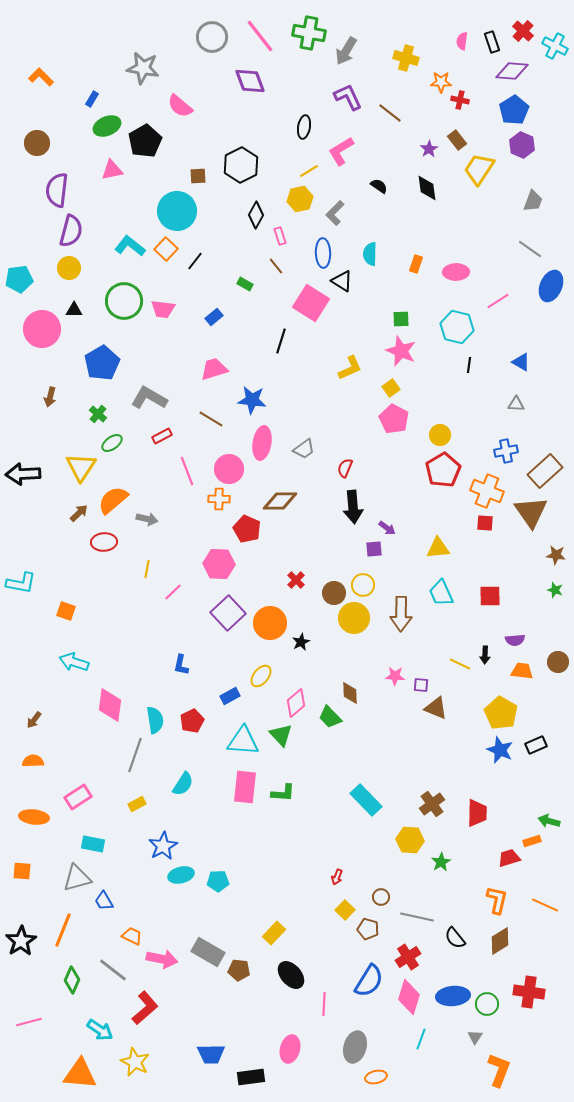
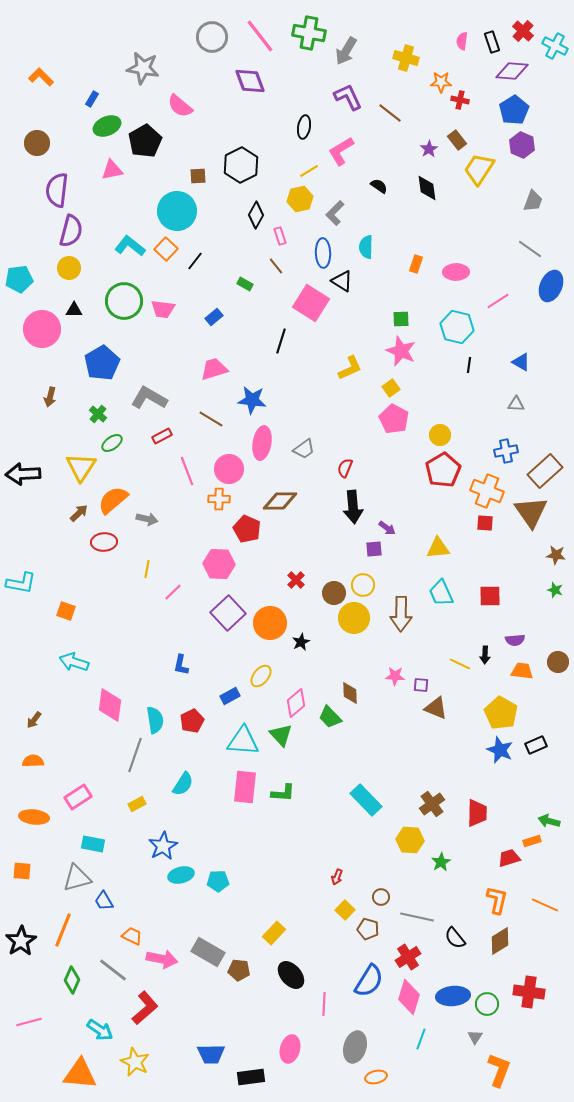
cyan semicircle at (370, 254): moved 4 px left, 7 px up
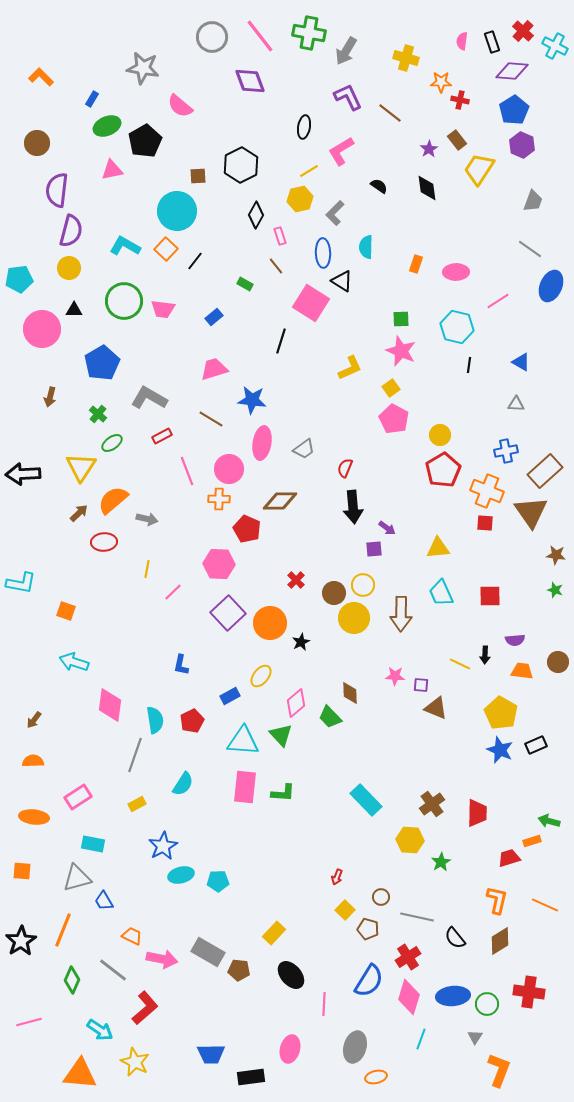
cyan L-shape at (130, 246): moved 5 px left; rotated 8 degrees counterclockwise
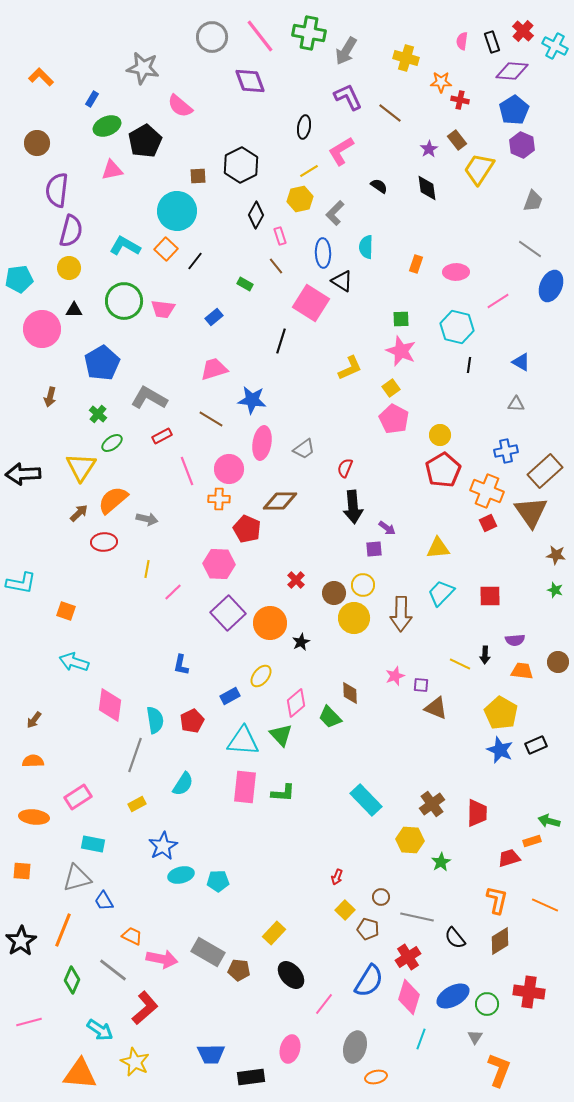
red square at (485, 523): moved 3 px right; rotated 30 degrees counterclockwise
cyan trapezoid at (441, 593): rotated 68 degrees clockwise
pink star at (395, 676): rotated 24 degrees counterclockwise
blue ellipse at (453, 996): rotated 24 degrees counterclockwise
pink line at (324, 1004): rotated 35 degrees clockwise
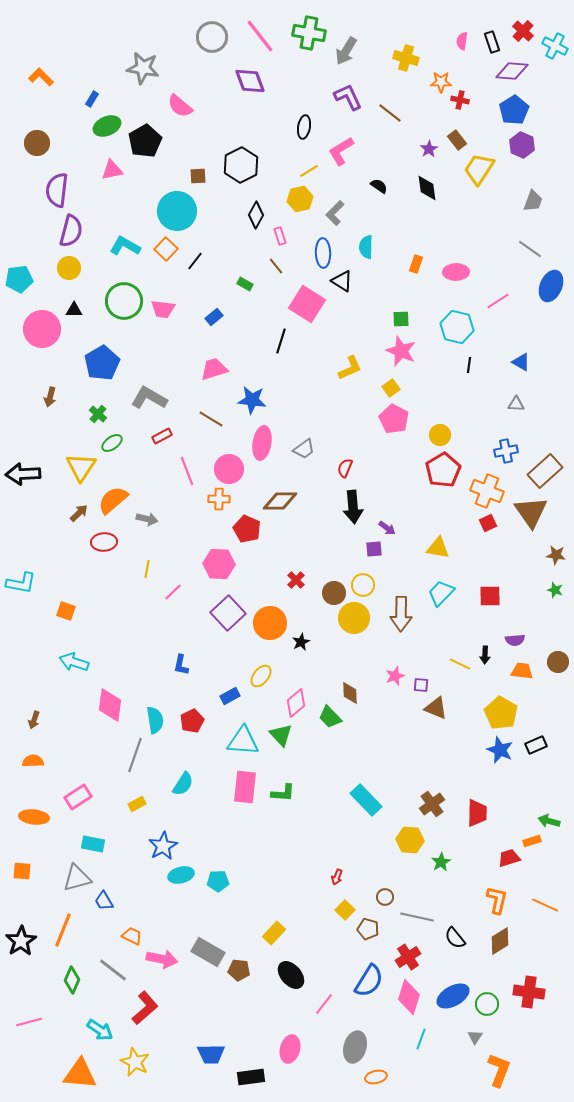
pink square at (311, 303): moved 4 px left, 1 px down
yellow triangle at (438, 548): rotated 15 degrees clockwise
brown arrow at (34, 720): rotated 18 degrees counterclockwise
brown circle at (381, 897): moved 4 px right
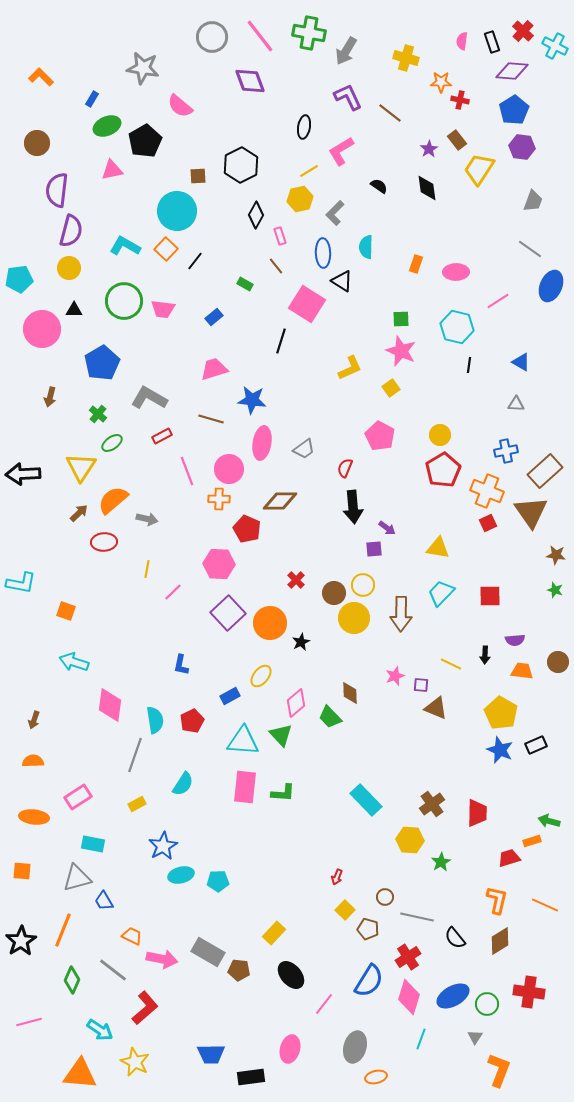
purple hexagon at (522, 145): moved 2 px down; rotated 15 degrees counterclockwise
brown line at (211, 419): rotated 15 degrees counterclockwise
pink pentagon at (394, 419): moved 14 px left, 17 px down
yellow line at (460, 664): moved 9 px left
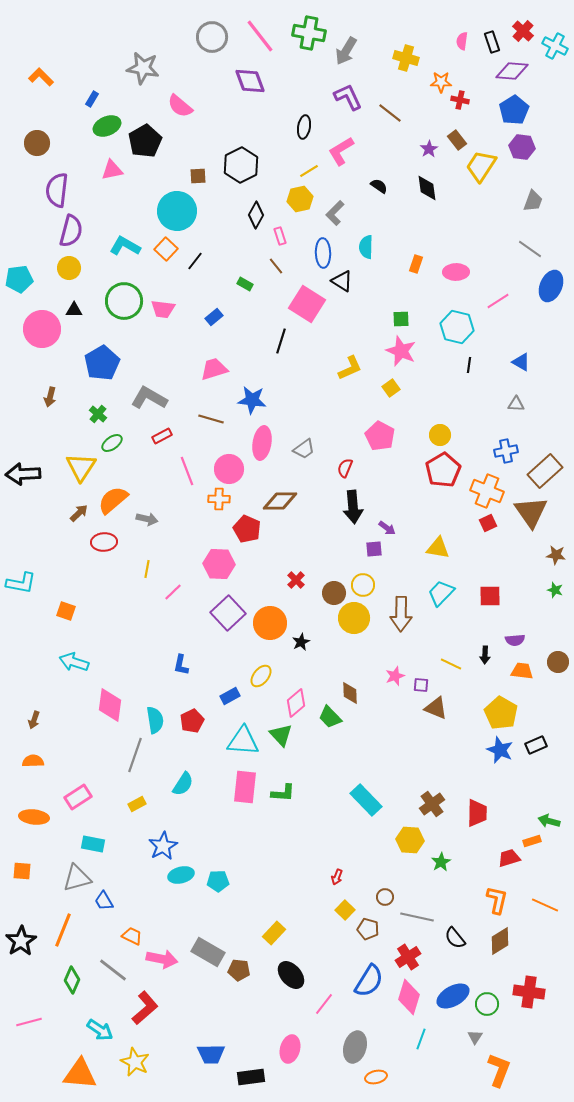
yellow trapezoid at (479, 169): moved 2 px right, 3 px up
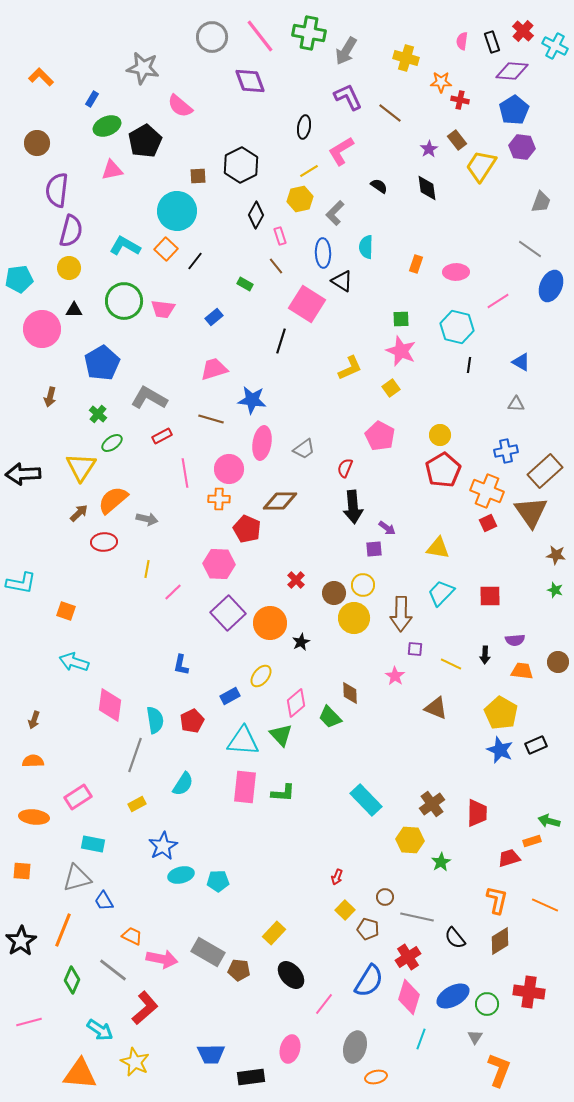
gray trapezoid at (533, 201): moved 8 px right, 1 px down
pink line at (187, 471): moved 2 px left, 2 px down; rotated 12 degrees clockwise
pink star at (395, 676): rotated 18 degrees counterclockwise
purple square at (421, 685): moved 6 px left, 36 px up
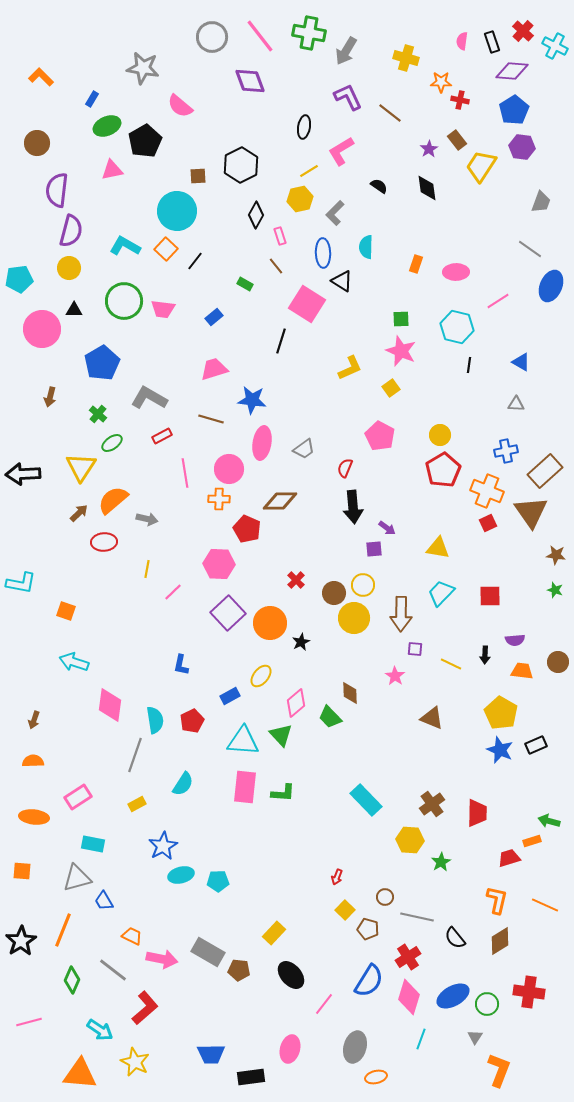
brown triangle at (436, 708): moved 4 px left, 10 px down
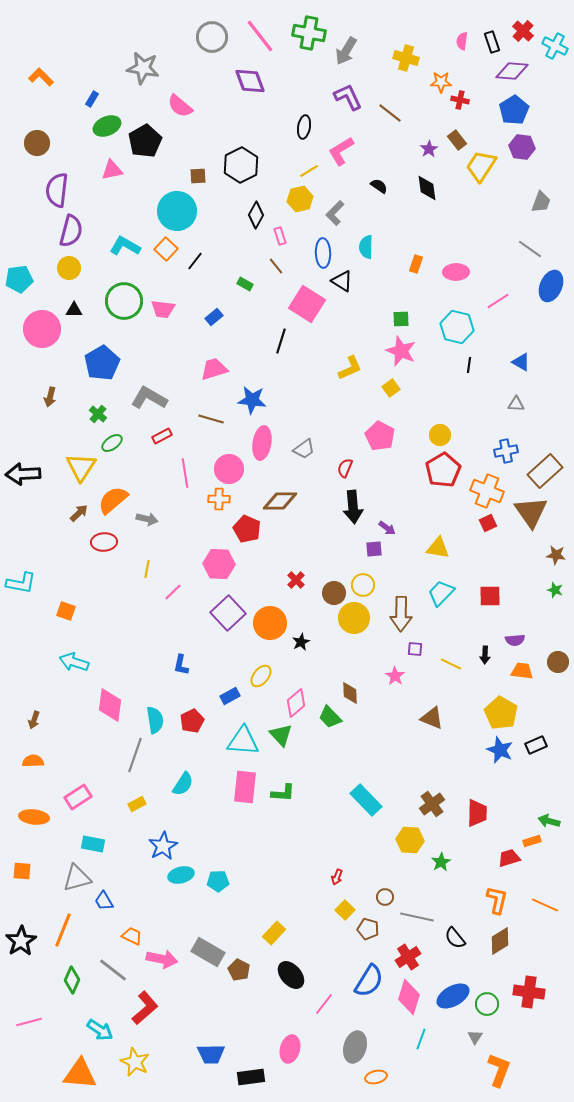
brown pentagon at (239, 970): rotated 20 degrees clockwise
